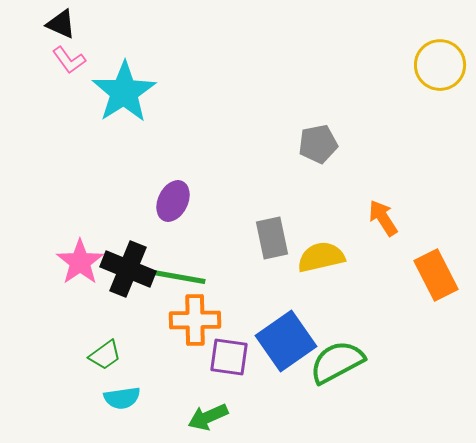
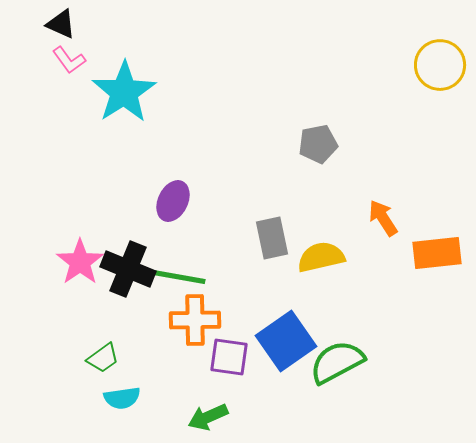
orange rectangle: moved 1 px right, 22 px up; rotated 69 degrees counterclockwise
green trapezoid: moved 2 px left, 3 px down
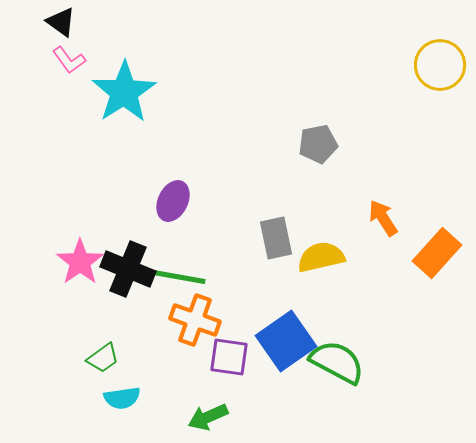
black triangle: moved 2 px up; rotated 12 degrees clockwise
gray rectangle: moved 4 px right
orange rectangle: rotated 42 degrees counterclockwise
orange cross: rotated 21 degrees clockwise
green semicircle: rotated 56 degrees clockwise
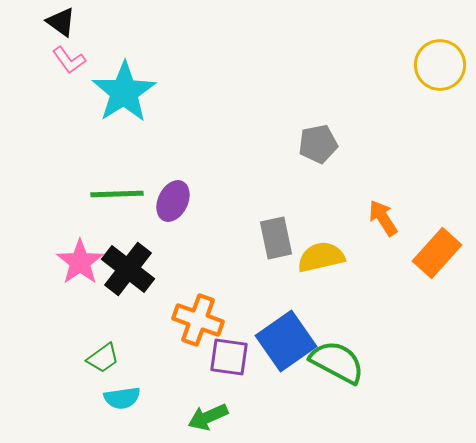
black cross: rotated 16 degrees clockwise
green line: moved 62 px left, 83 px up; rotated 12 degrees counterclockwise
orange cross: moved 3 px right
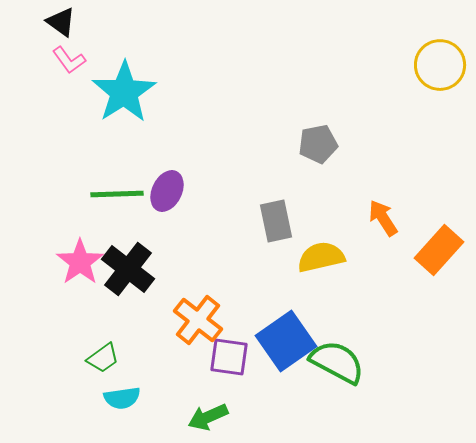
purple ellipse: moved 6 px left, 10 px up
gray rectangle: moved 17 px up
orange rectangle: moved 2 px right, 3 px up
orange cross: rotated 18 degrees clockwise
